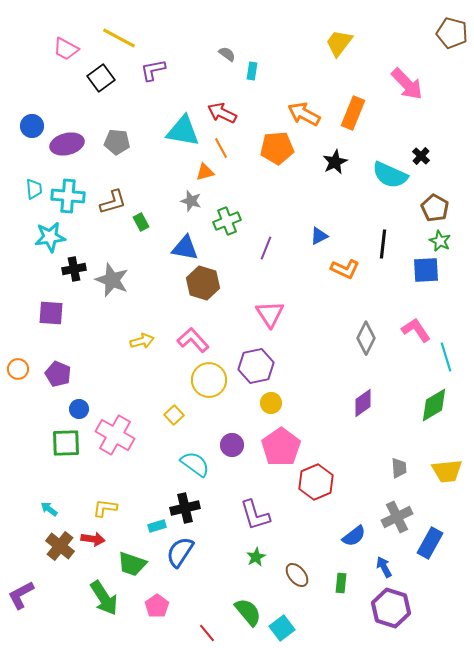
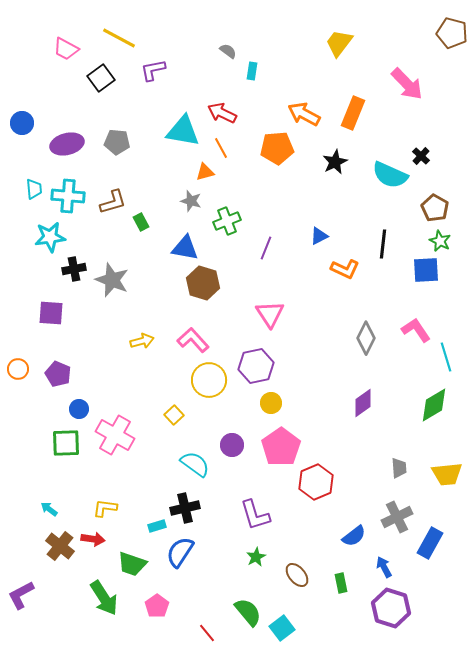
gray semicircle at (227, 54): moved 1 px right, 3 px up
blue circle at (32, 126): moved 10 px left, 3 px up
yellow trapezoid at (447, 471): moved 3 px down
green rectangle at (341, 583): rotated 18 degrees counterclockwise
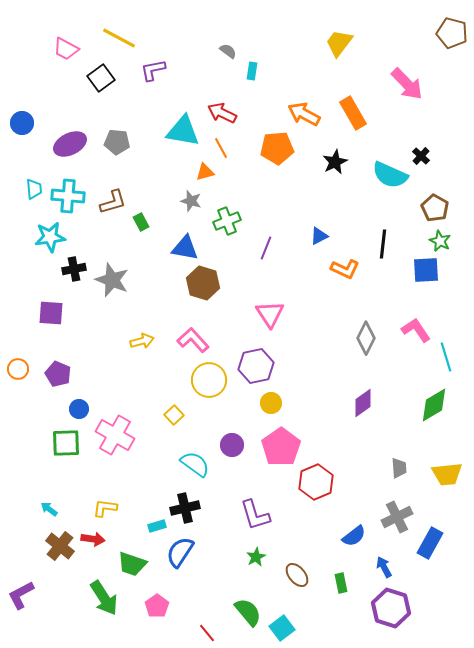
orange rectangle at (353, 113): rotated 52 degrees counterclockwise
purple ellipse at (67, 144): moved 3 px right; rotated 12 degrees counterclockwise
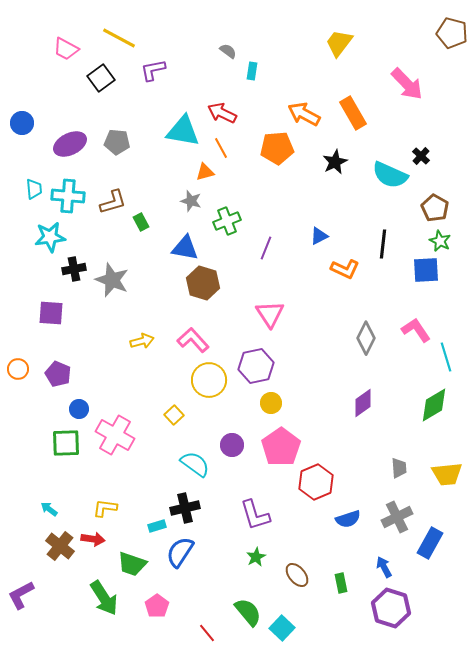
blue semicircle at (354, 536): moved 6 px left, 17 px up; rotated 20 degrees clockwise
cyan square at (282, 628): rotated 10 degrees counterclockwise
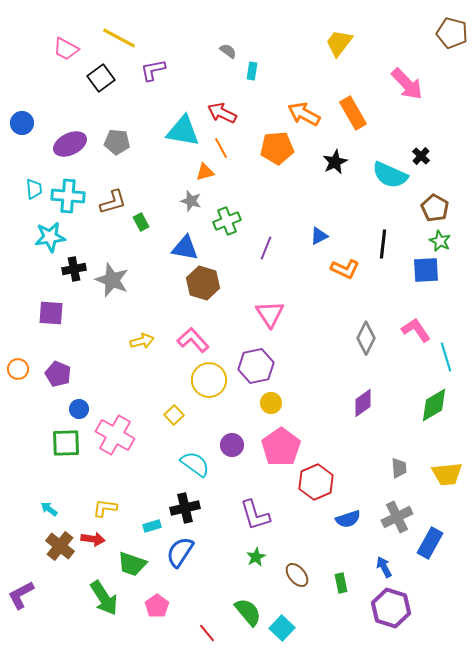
cyan rectangle at (157, 526): moved 5 px left
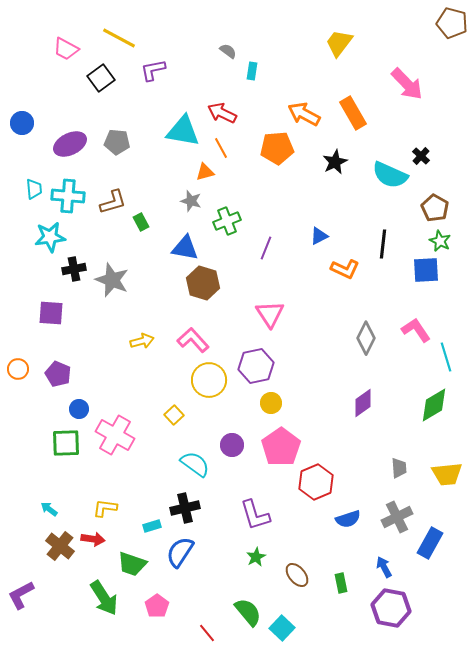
brown pentagon at (452, 33): moved 10 px up
purple hexagon at (391, 608): rotated 6 degrees counterclockwise
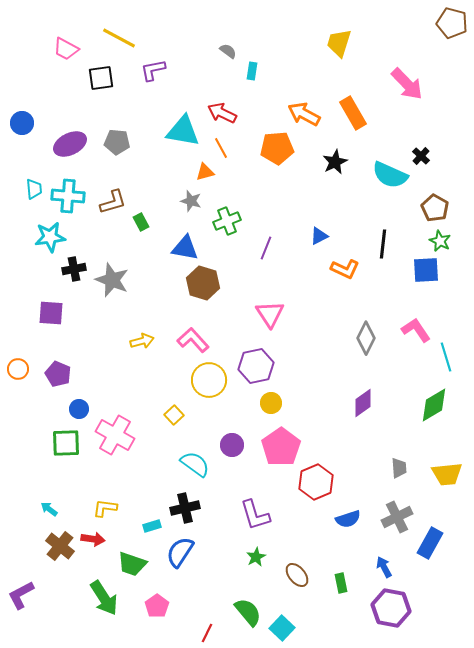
yellow trapezoid at (339, 43): rotated 20 degrees counterclockwise
black square at (101, 78): rotated 28 degrees clockwise
red line at (207, 633): rotated 66 degrees clockwise
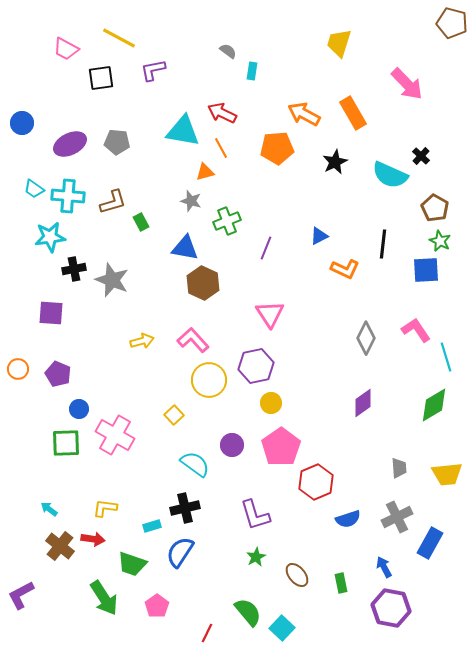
cyan trapezoid at (34, 189): rotated 130 degrees clockwise
brown hexagon at (203, 283): rotated 8 degrees clockwise
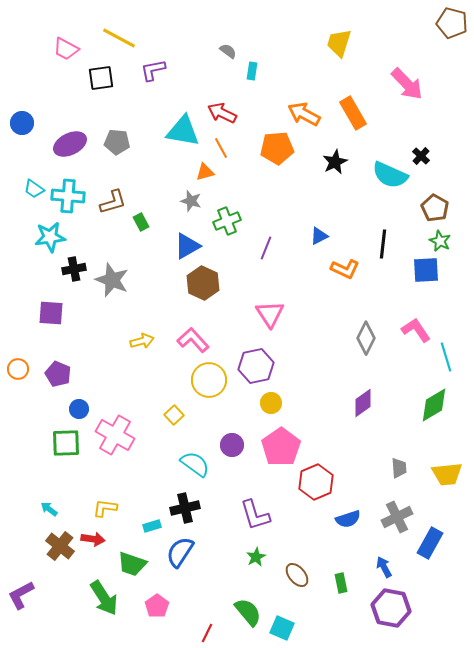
blue triangle at (185, 248): moved 2 px right, 2 px up; rotated 40 degrees counterclockwise
cyan square at (282, 628): rotated 20 degrees counterclockwise
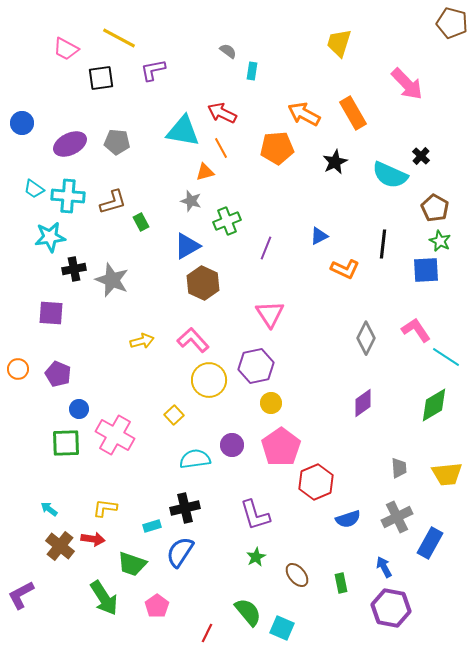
cyan line at (446, 357): rotated 40 degrees counterclockwise
cyan semicircle at (195, 464): moved 5 px up; rotated 44 degrees counterclockwise
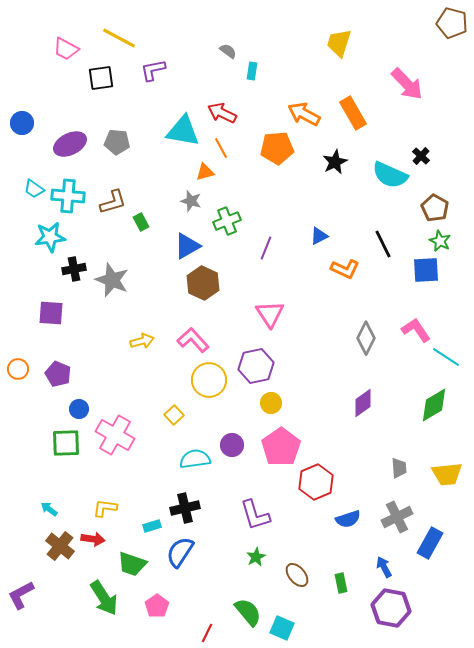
black line at (383, 244): rotated 32 degrees counterclockwise
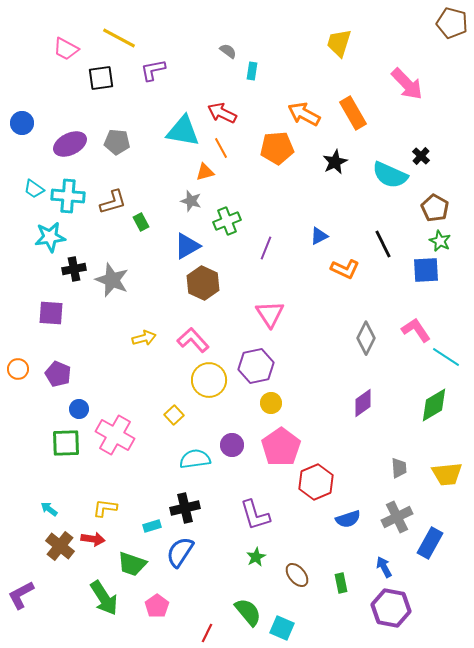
yellow arrow at (142, 341): moved 2 px right, 3 px up
